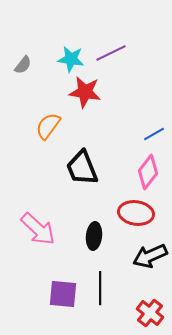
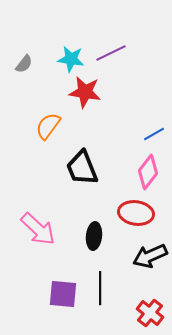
gray semicircle: moved 1 px right, 1 px up
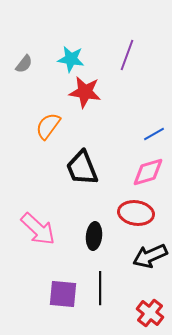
purple line: moved 16 px right, 2 px down; rotated 44 degrees counterclockwise
pink diamond: rotated 36 degrees clockwise
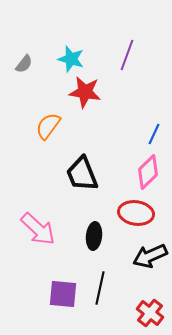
cyan star: rotated 8 degrees clockwise
blue line: rotated 35 degrees counterclockwise
black trapezoid: moved 6 px down
pink diamond: rotated 28 degrees counterclockwise
black line: rotated 12 degrees clockwise
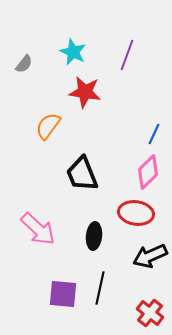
cyan star: moved 2 px right, 7 px up; rotated 8 degrees clockwise
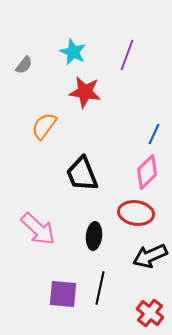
gray semicircle: moved 1 px down
orange semicircle: moved 4 px left
pink diamond: moved 1 px left
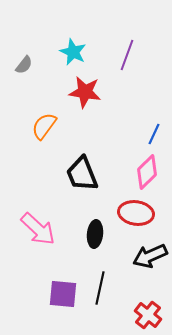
black ellipse: moved 1 px right, 2 px up
red cross: moved 2 px left, 2 px down
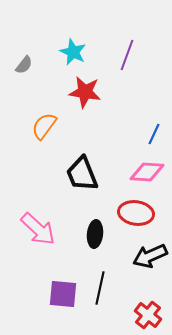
pink diamond: rotated 48 degrees clockwise
